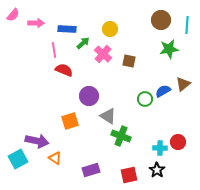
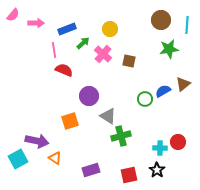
blue rectangle: rotated 24 degrees counterclockwise
green cross: rotated 36 degrees counterclockwise
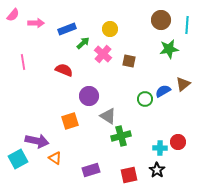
pink line: moved 31 px left, 12 px down
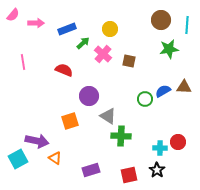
brown triangle: moved 1 px right, 3 px down; rotated 42 degrees clockwise
green cross: rotated 18 degrees clockwise
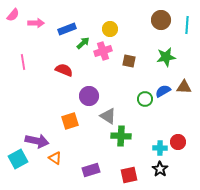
green star: moved 3 px left, 8 px down
pink cross: moved 3 px up; rotated 30 degrees clockwise
black star: moved 3 px right, 1 px up
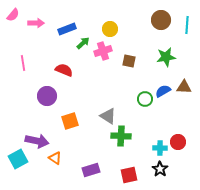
pink line: moved 1 px down
purple circle: moved 42 px left
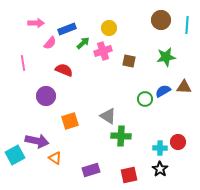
pink semicircle: moved 37 px right, 28 px down
yellow circle: moved 1 px left, 1 px up
purple circle: moved 1 px left
cyan square: moved 3 px left, 4 px up
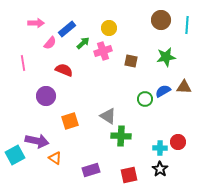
blue rectangle: rotated 18 degrees counterclockwise
brown square: moved 2 px right
